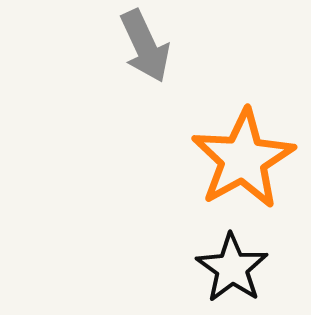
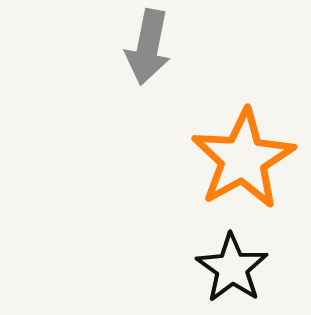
gray arrow: moved 3 px right, 1 px down; rotated 36 degrees clockwise
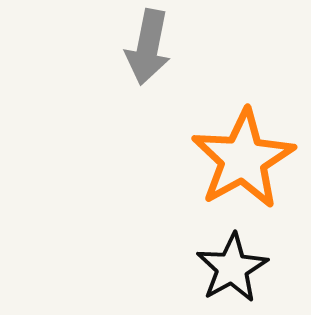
black star: rotated 8 degrees clockwise
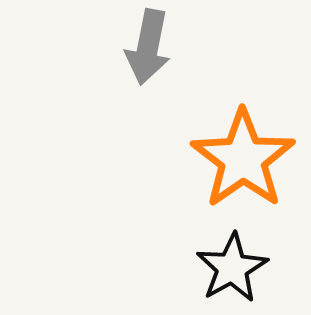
orange star: rotated 6 degrees counterclockwise
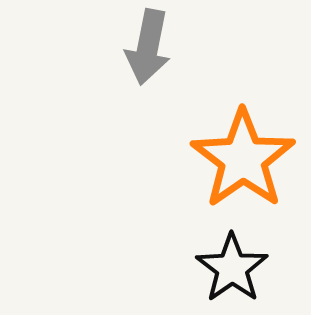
black star: rotated 6 degrees counterclockwise
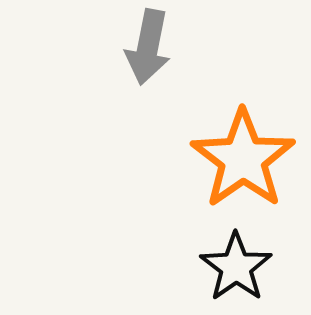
black star: moved 4 px right, 1 px up
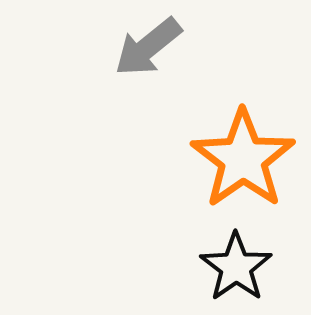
gray arrow: rotated 40 degrees clockwise
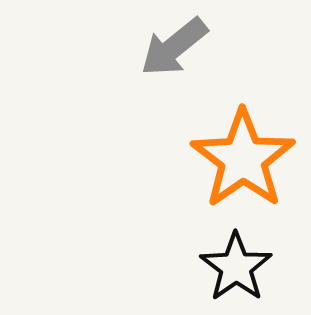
gray arrow: moved 26 px right
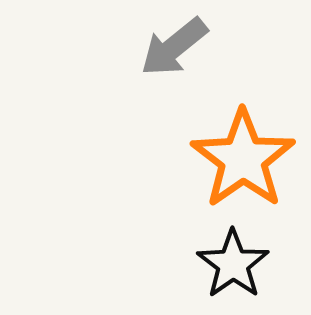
black star: moved 3 px left, 3 px up
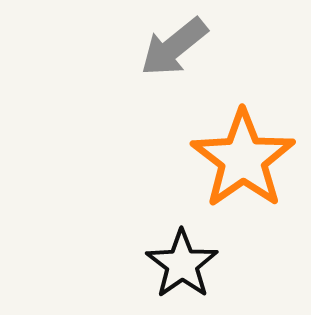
black star: moved 51 px left
